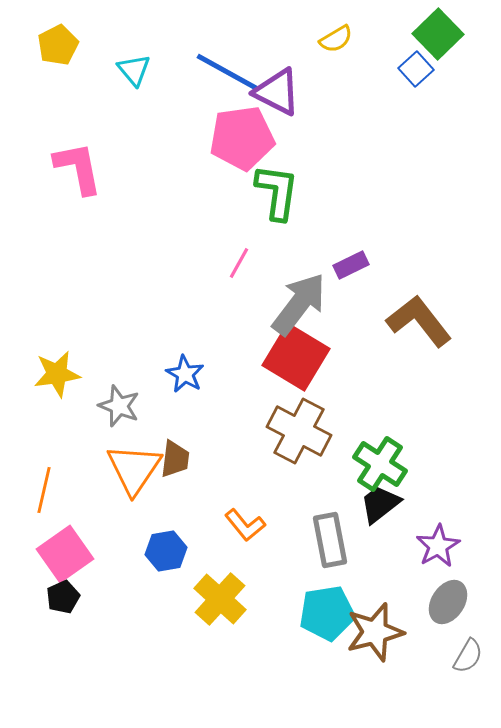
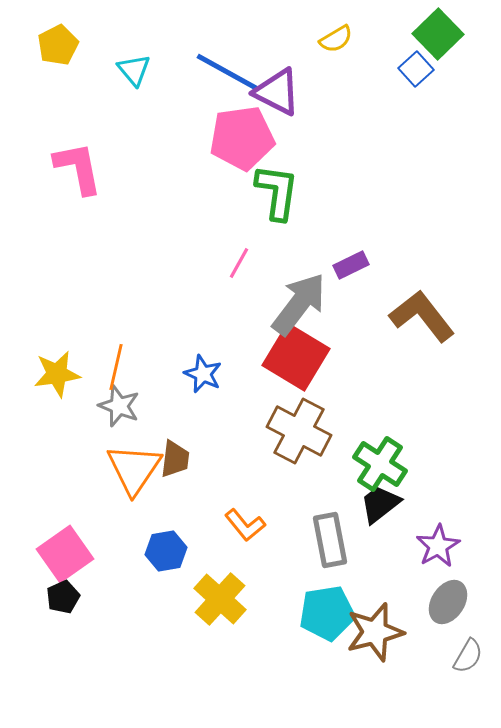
brown L-shape: moved 3 px right, 5 px up
blue star: moved 18 px right; rotated 6 degrees counterclockwise
orange line: moved 72 px right, 123 px up
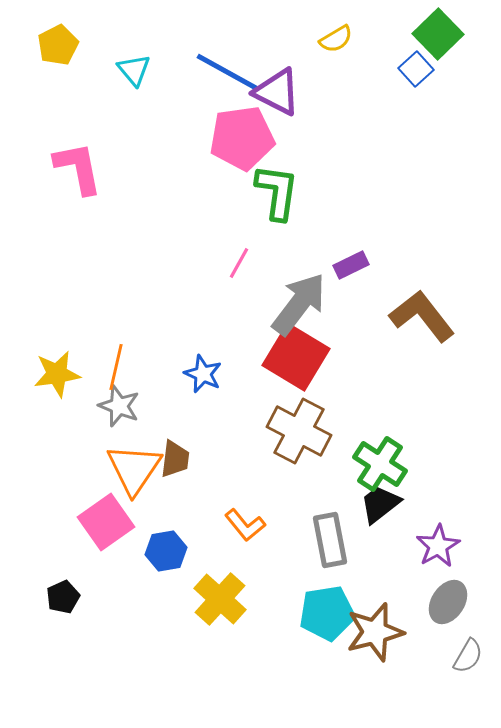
pink square: moved 41 px right, 32 px up
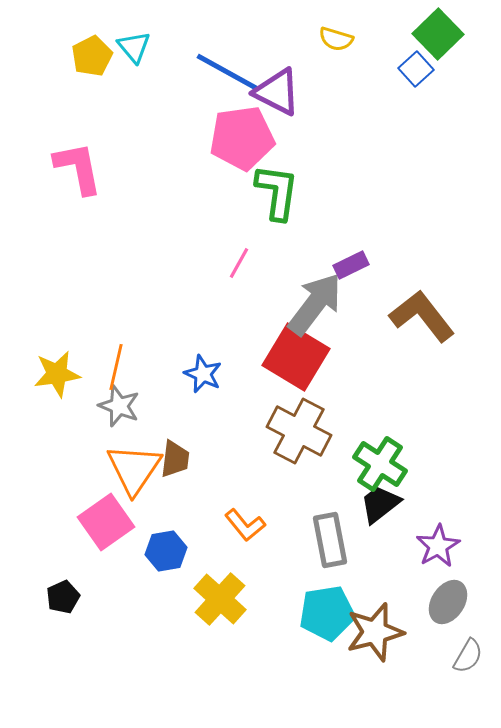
yellow semicircle: rotated 48 degrees clockwise
yellow pentagon: moved 34 px right, 11 px down
cyan triangle: moved 23 px up
gray arrow: moved 16 px right
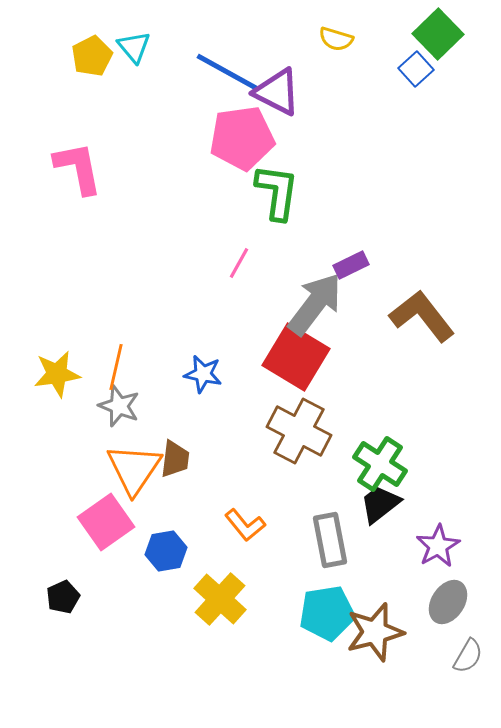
blue star: rotated 12 degrees counterclockwise
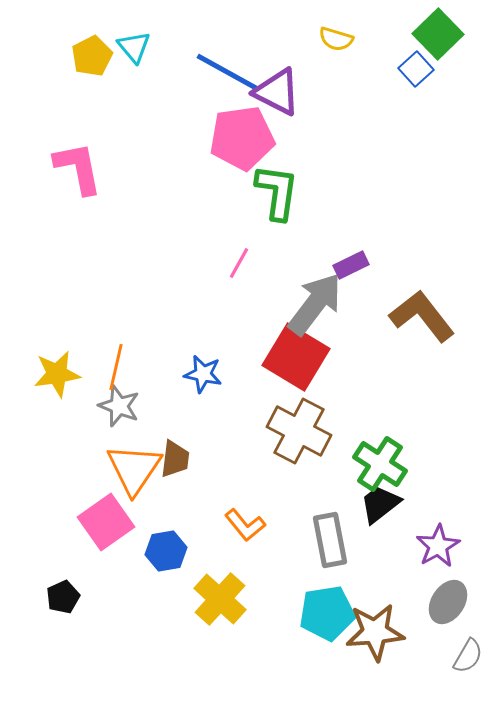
brown star: rotated 10 degrees clockwise
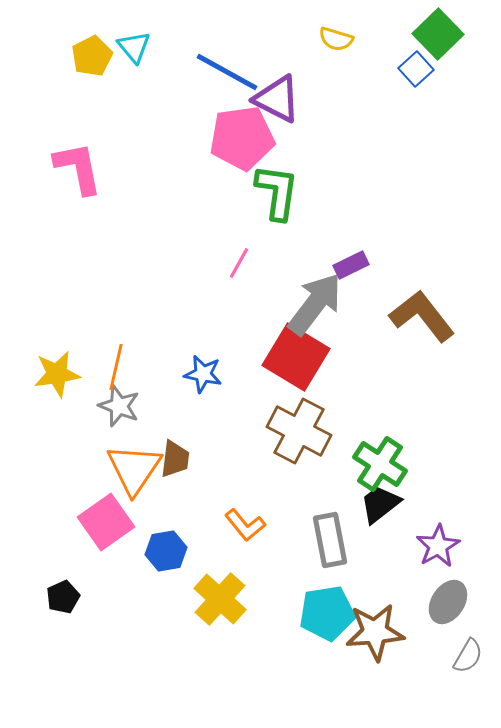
purple triangle: moved 7 px down
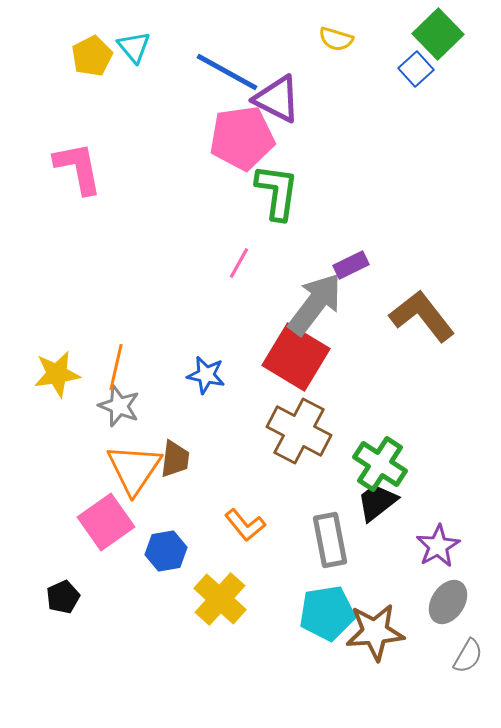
blue star: moved 3 px right, 1 px down
black trapezoid: moved 3 px left, 2 px up
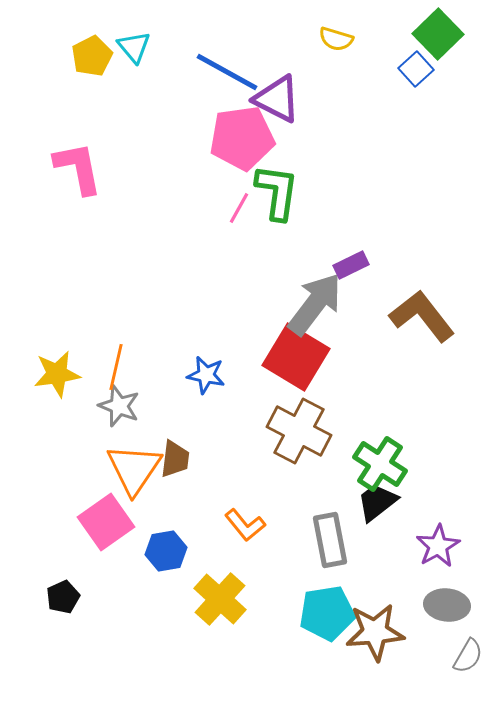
pink line: moved 55 px up
gray ellipse: moved 1 px left, 3 px down; rotated 63 degrees clockwise
